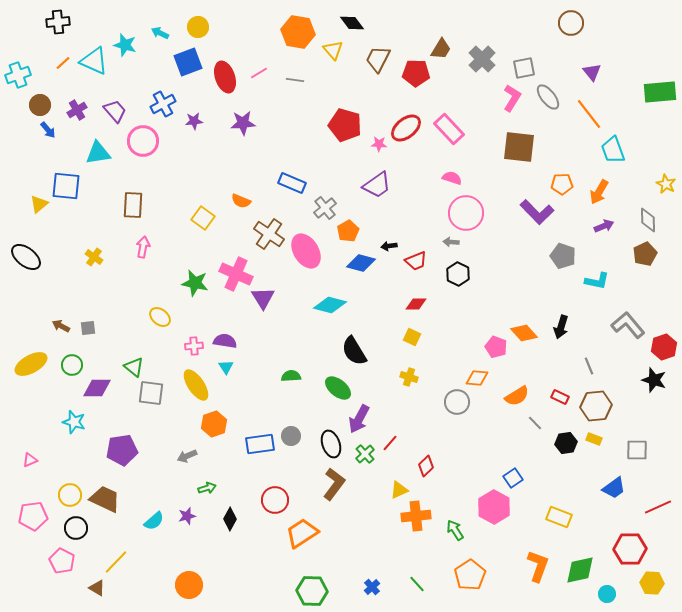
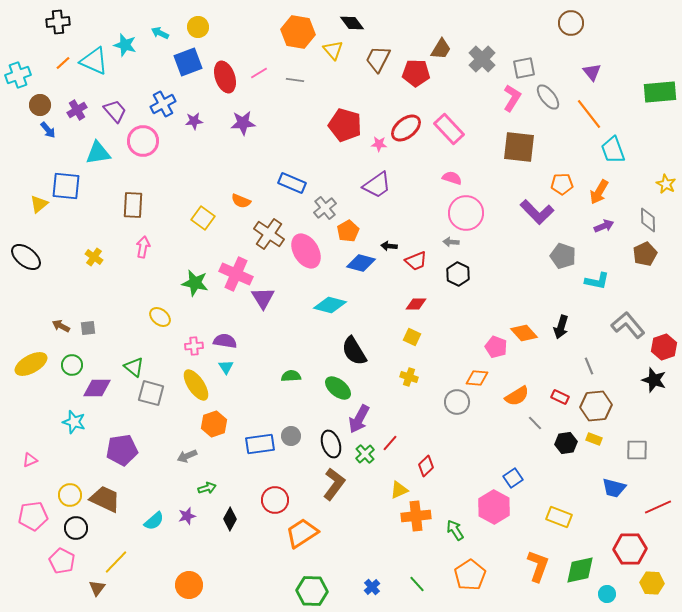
black arrow at (389, 246): rotated 14 degrees clockwise
gray square at (151, 393): rotated 8 degrees clockwise
blue trapezoid at (614, 488): rotated 50 degrees clockwise
brown triangle at (97, 588): rotated 36 degrees clockwise
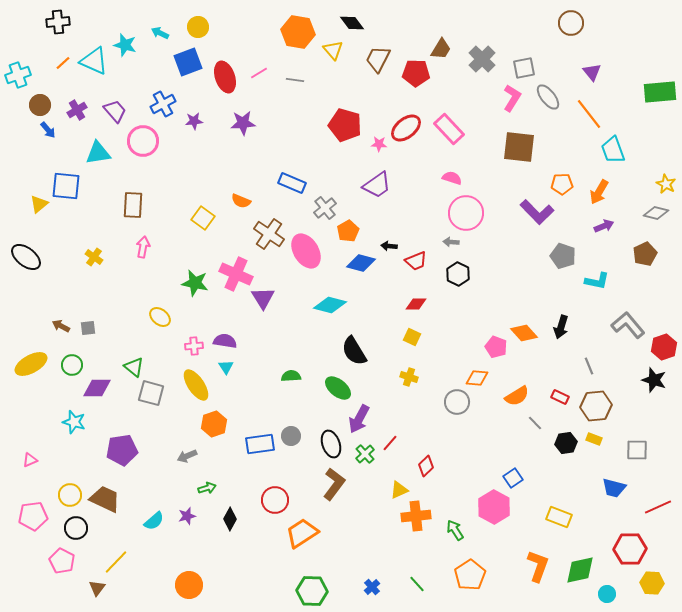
gray diamond at (648, 220): moved 8 px right, 7 px up; rotated 75 degrees counterclockwise
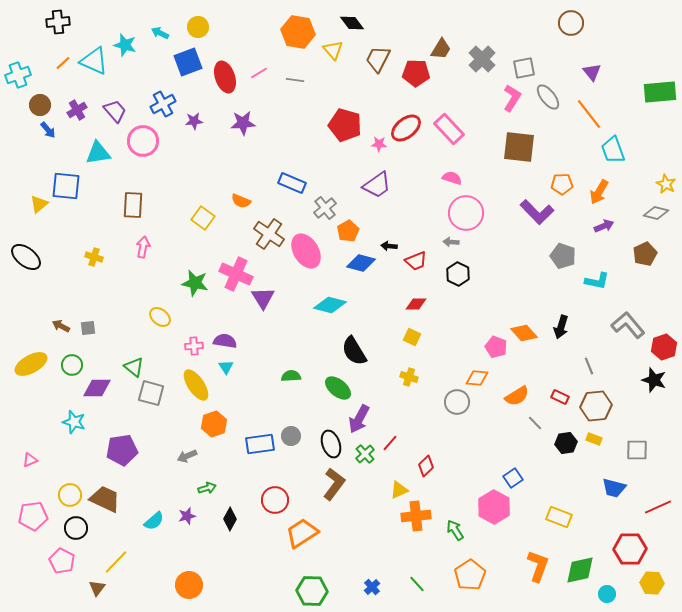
yellow cross at (94, 257): rotated 18 degrees counterclockwise
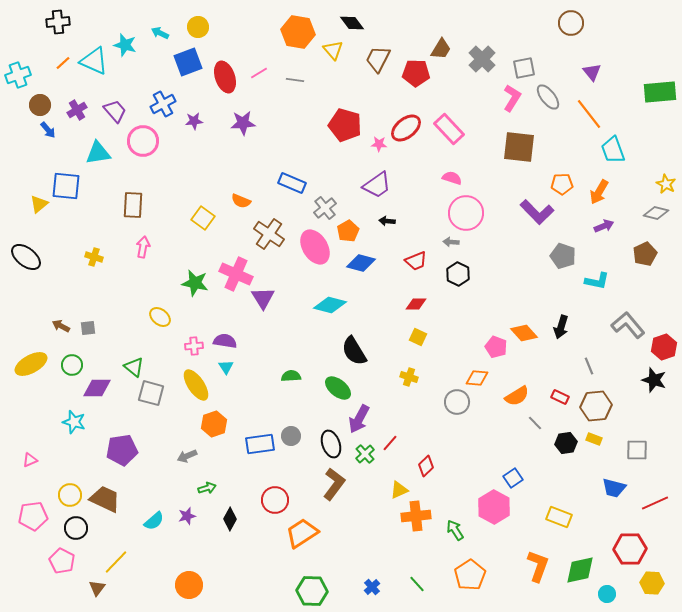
black arrow at (389, 246): moved 2 px left, 25 px up
pink ellipse at (306, 251): moved 9 px right, 4 px up
yellow square at (412, 337): moved 6 px right
red line at (658, 507): moved 3 px left, 4 px up
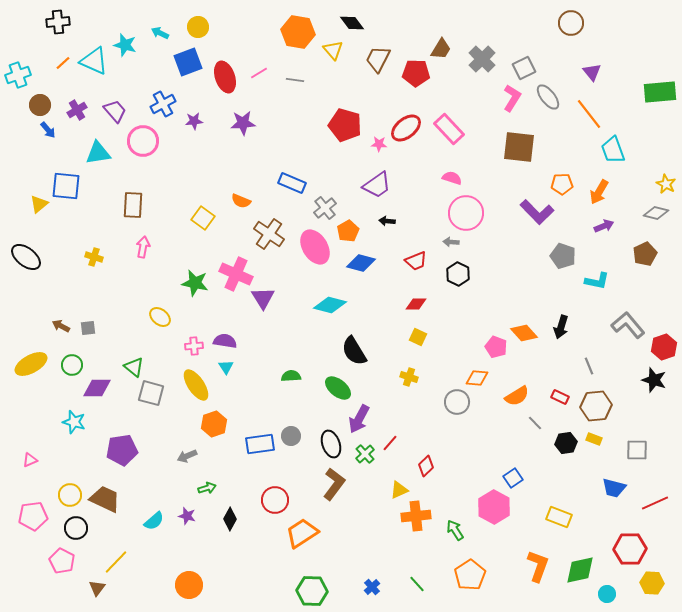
gray square at (524, 68): rotated 15 degrees counterclockwise
purple star at (187, 516): rotated 30 degrees clockwise
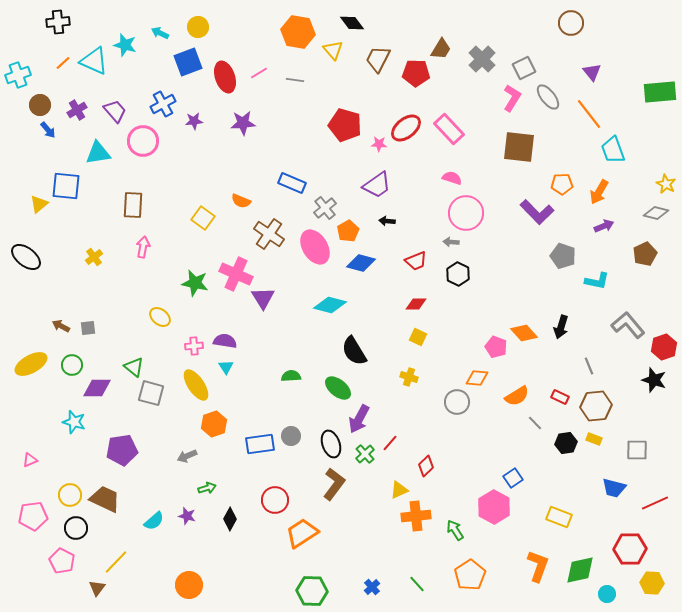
yellow cross at (94, 257): rotated 36 degrees clockwise
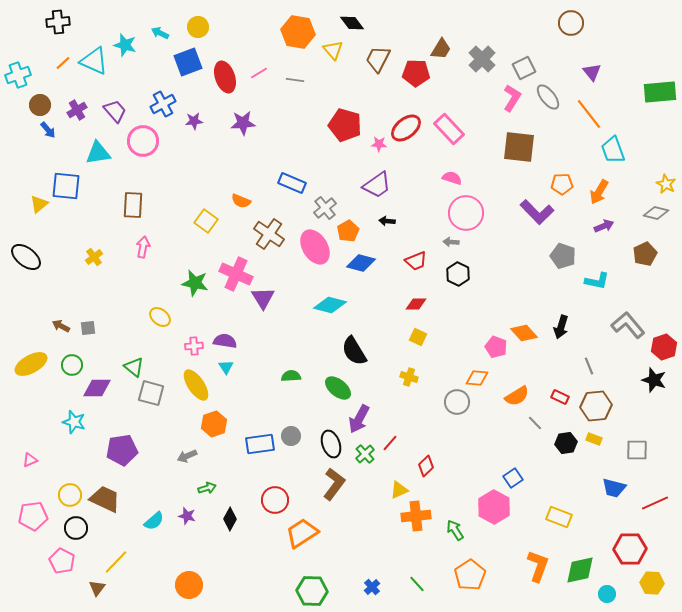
yellow square at (203, 218): moved 3 px right, 3 px down
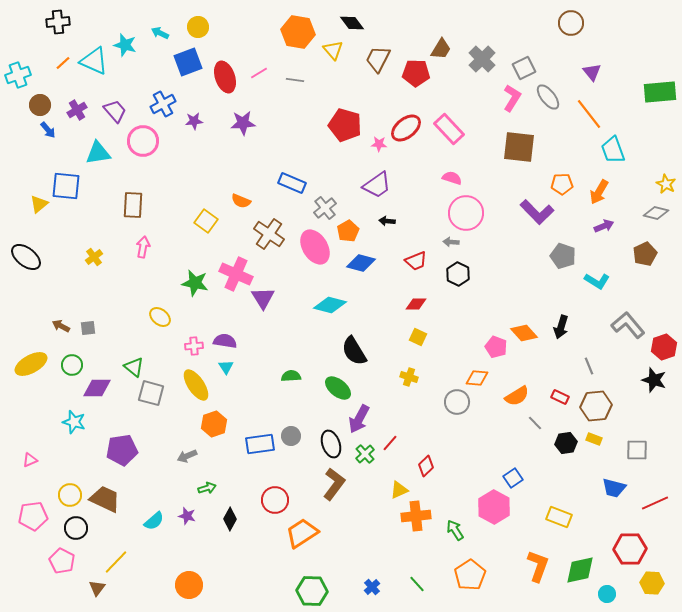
cyan L-shape at (597, 281): rotated 20 degrees clockwise
